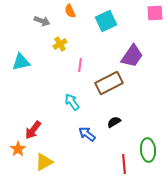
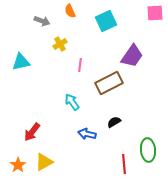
red arrow: moved 1 px left, 2 px down
blue arrow: rotated 24 degrees counterclockwise
orange star: moved 16 px down
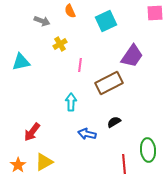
cyan arrow: moved 1 px left; rotated 36 degrees clockwise
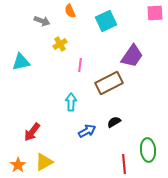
blue arrow: moved 3 px up; rotated 138 degrees clockwise
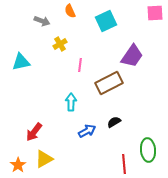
red arrow: moved 2 px right
yellow triangle: moved 3 px up
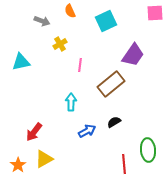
purple trapezoid: moved 1 px right, 1 px up
brown rectangle: moved 2 px right, 1 px down; rotated 12 degrees counterclockwise
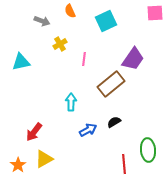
purple trapezoid: moved 4 px down
pink line: moved 4 px right, 6 px up
blue arrow: moved 1 px right, 1 px up
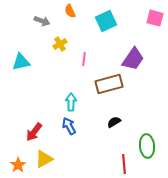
pink square: moved 5 px down; rotated 18 degrees clockwise
brown rectangle: moved 2 px left; rotated 24 degrees clockwise
blue arrow: moved 19 px left, 4 px up; rotated 90 degrees counterclockwise
green ellipse: moved 1 px left, 4 px up
